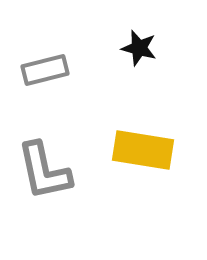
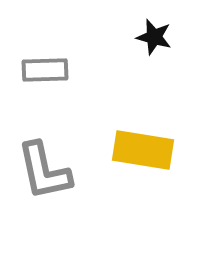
black star: moved 15 px right, 11 px up
gray rectangle: rotated 12 degrees clockwise
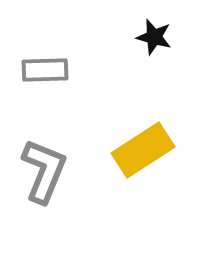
yellow rectangle: rotated 42 degrees counterclockwise
gray L-shape: rotated 146 degrees counterclockwise
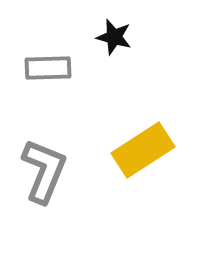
black star: moved 40 px left
gray rectangle: moved 3 px right, 2 px up
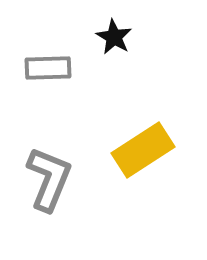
black star: rotated 15 degrees clockwise
gray L-shape: moved 5 px right, 8 px down
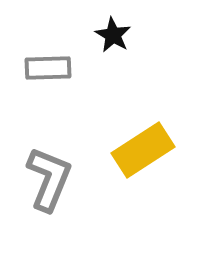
black star: moved 1 px left, 2 px up
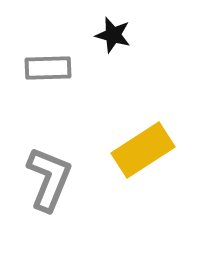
black star: rotated 15 degrees counterclockwise
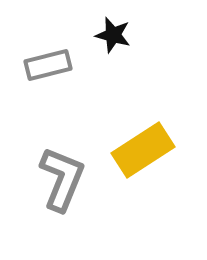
gray rectangle: moved 3 px up; rotated 12 degrees counterclockwise
gray L-shape: moved 13 px right
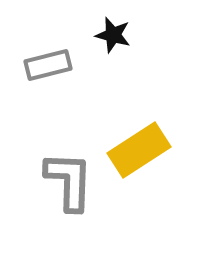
yellow rectangle: moved 4 px left
gray L-shape: moved 7 px right, 2 px down; rotated 20 degrees counterclockwise
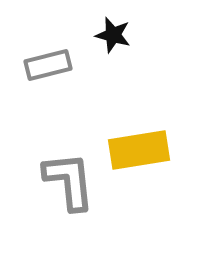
yellow rectangle: rotated 24 degrees clockwise
gray L-shape: rotated 8 degrees counterclockwise
